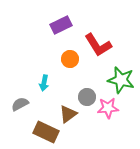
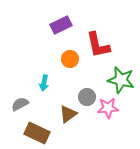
red L-shape: rotated 20 degrees clockwise
brown rectangle: moved 9 px left, 1 px down
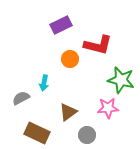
red L-shape: rotated 64 degrees counterclockwise
gray circle: moved 38 px down
gray semicircle: moved 1 px right, 6 px up
brown triangle: moved 2 px up
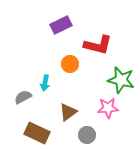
orange circle: moved 5 px down
cyan arrow: moved 1 px right
gray semicircle: moved 2 px right, 1 px up
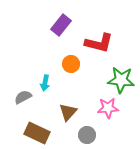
purple rectangle: rotated 25 degrees counterclockwise
red L-shape: moved 1 px right, 2 px up
orange circle: moved 1 px right
green star: rotated 8 degrees counterclockwise
brown triangle: rotated 12 degrees counterclockwise
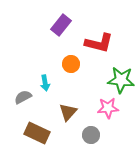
cyan arrow: rotated 21 degrees counterclockwise
gray circle: moved 4 px right
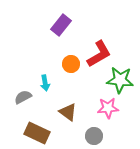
red L-shape: moved 11 px down; rotated 44 degrees counterclockwise
green star: moved 1 px left
brown triangle: rotated 36 degrees counterclockwise
gray circle: moved 3 px right, 1 px down
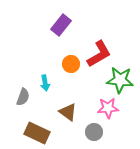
gray semicircle: rotated 138 degrees clockwise
gray circle: moved 4 px up
